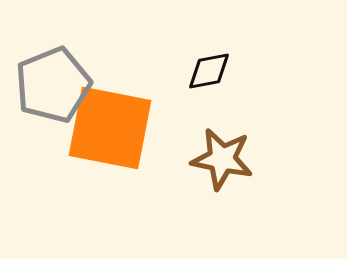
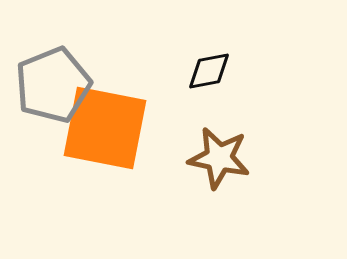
orange square: moved 5 px left
brown star: moved 3 px left, 1 px up
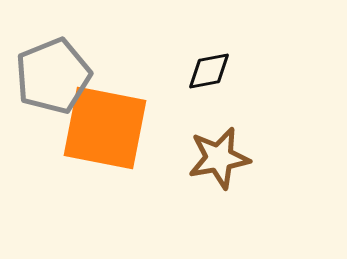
gray pentagon: moved 9 px up
brown star: rotated 22 degrees counterclockwise
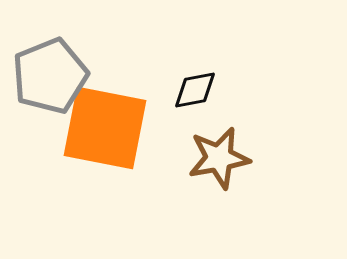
black diamond: moved 14 px left, 19 px down
gray pentagon: moved 3 px left
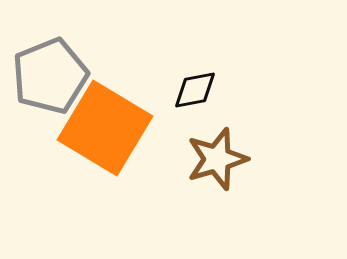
orange square: rotated 20 degrees clockwise
brown star: moved 2 px left, 1 px down; rotated 6 degrees counterclockwise
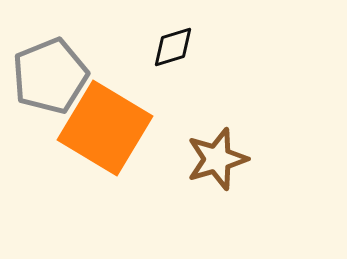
black diamond: moved 22 px left, 43 px up; rotated 6 degrees counterclockwise
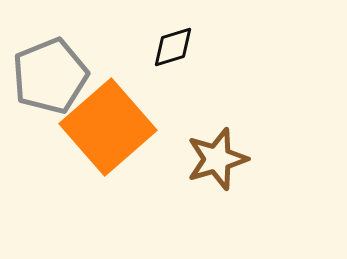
orange square: moved 3 px right, 1 px up; rotated 18 degrees clockwise
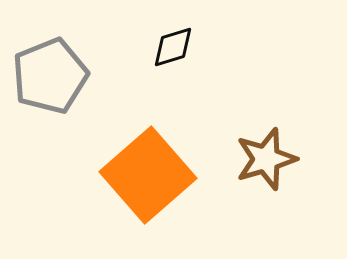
orange square: moved 40 px right, 48 px down
brown star: moved 49 px right
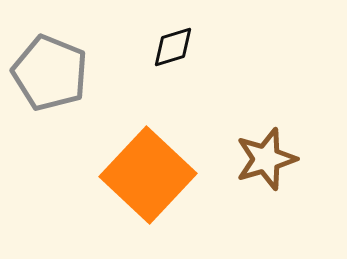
gray pentagon: moved 3 px up; rotated 28 degrees counterclockwise
orange square: rotated 6 degrees counterclockwise
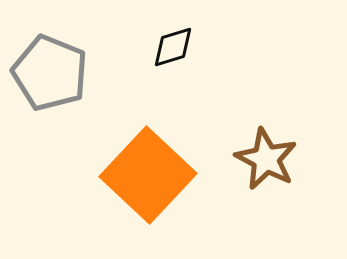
brown star: rotated 28 degrees counterclockwise
